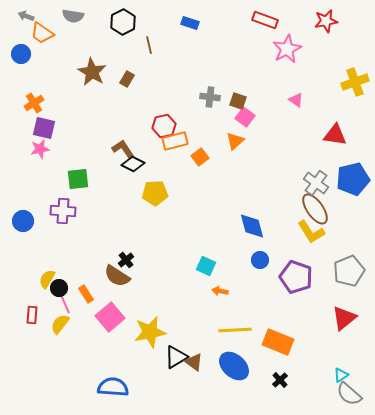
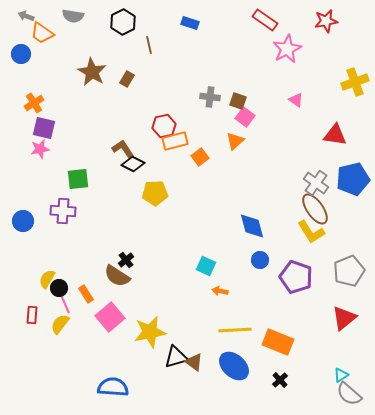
red rectangle at (265, 20): rotated 15 degrees clockwise
black triangle at (176, 357): rotated 15 degrees clockwise
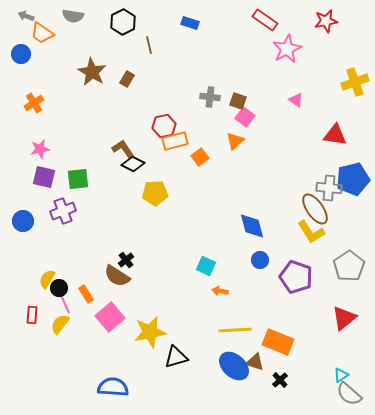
purple square at (44, 128): moved 49 px down
gray cross at (316, 183): moved 13 px right, 5 px down; rotated 30 degrees counterclockwise
purple cross at (63, 211): rotated 25 degrees counterclockwise
gray pentagon at (349, 271): moved 5 px up; rotated 12 degrees counterclockwise
brown triangle at (194, 362): moved 61 px right; rotated 18 degrees counterclockwise
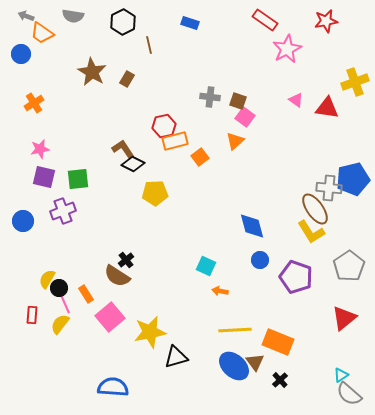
red triangle at (335, 135): moved 8 px left, 27 px up
brown triangle at (255, 362): rotated 36 degrees clockwise
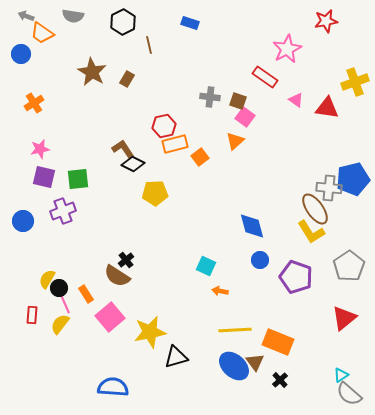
red rectangle at (265, 20): moved 57 px down
orange rectangle at (175, 141): moved 3 px down
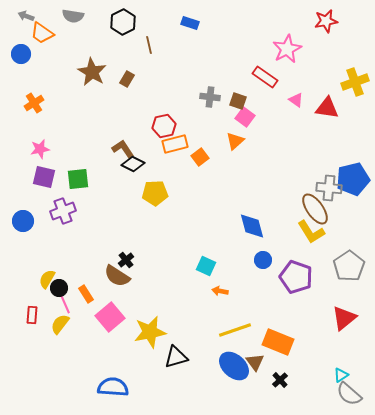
blue circle at (260, 260): moved 3 px right
yellow line at (235, 330): rotated 16 degrees counterclockwise
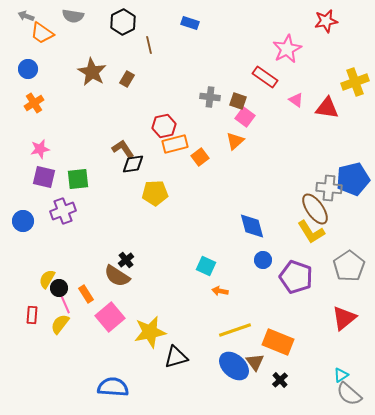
blue circle at (21, 54): moved 7 px right, 15 px down
black diamond at (133, 164): rotated 35 degrees counterclockwise
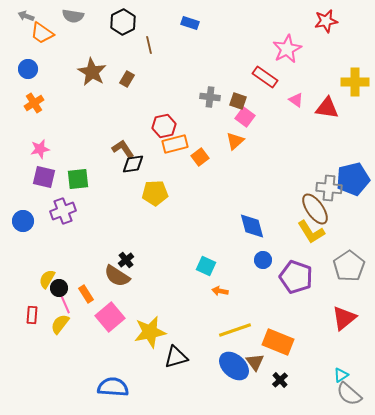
yellow cross at (355, 82): rotated 20 degrees clockwise
